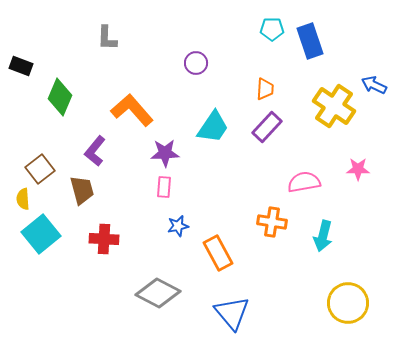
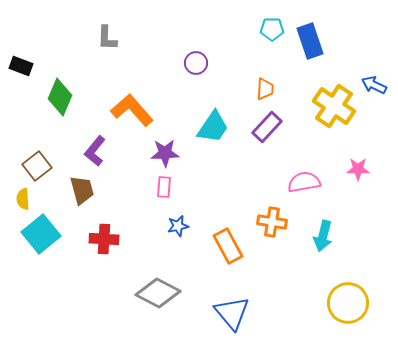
brown square: moved 3 px left, 3 px up
orange rectangle: moved 10 px right, 7 px up
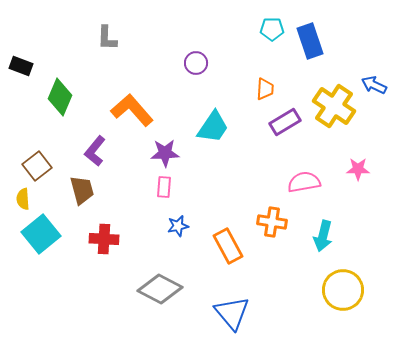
purple rectangle: moved 18 px right, 5 px up; rotated 16 degrees clockwise
gray diamond: moved 2 px right, 4 px up
yellow circle: moved 5 px left, 13 px up
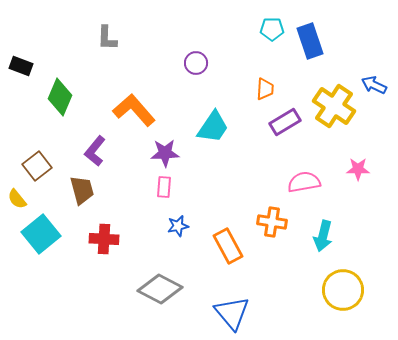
orange L-shape: moved 2 px right
yellow semicircle: moved 6 px left; rotated 35 degrees counterclockwise
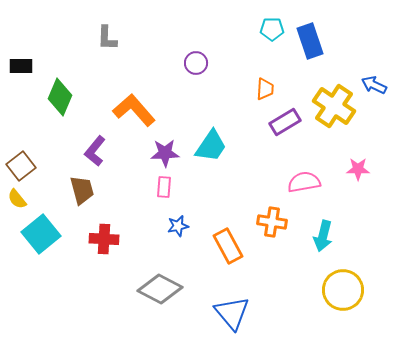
black rectangle: rotated 20 degrees counterclockwise
cyan trapezoid: moved 2 px left, 19 px down
brown square: moved 16 px left
